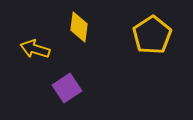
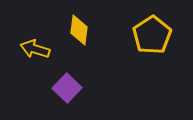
yellow diamond: moved 3 px down
purple square: rotated 12 degrees counterclockwise
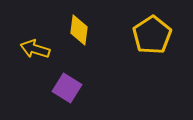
purple square: rotated 12 degrees counterclockwise
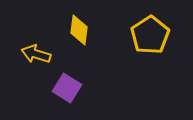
yellow pentagon: moved 2 px left
yellow arrow: moved 1 px right, 5 px down
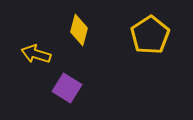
yellow diamond: rotated 8 degrees clockwise
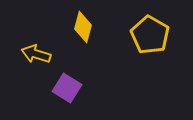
yellow diamond: moved 4 px right, 3 px up
yellow pentagon: rotated 9 degrees counterclockwise
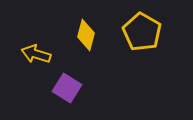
yellow diamond: moved 3 px right, 8 px down
yellow pentagon: moved 8 px left, 3 px up
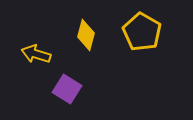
purple square: moved 1 px down
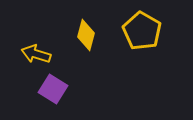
yellow pentagon: moved 1 px up
purple square: moved 14 px left
